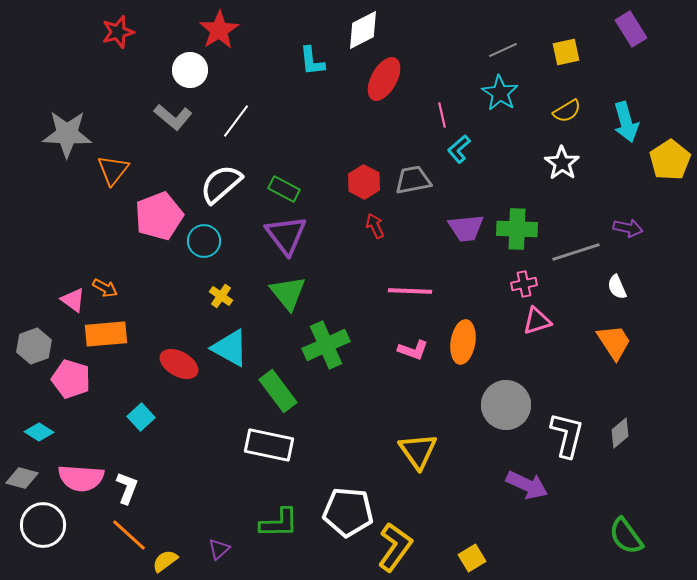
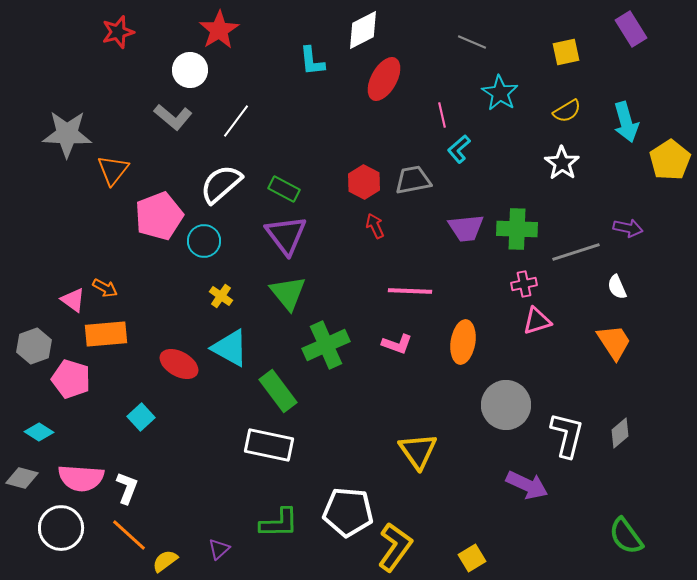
gray line at (503, 50): moved 31 px left, 8 px up; rotated 48 degrees clockwise
pink L-shape at (413, 350): moved 16 px left, 6 px up
white circle at (43, 525): moved 18 px right, 3 px down
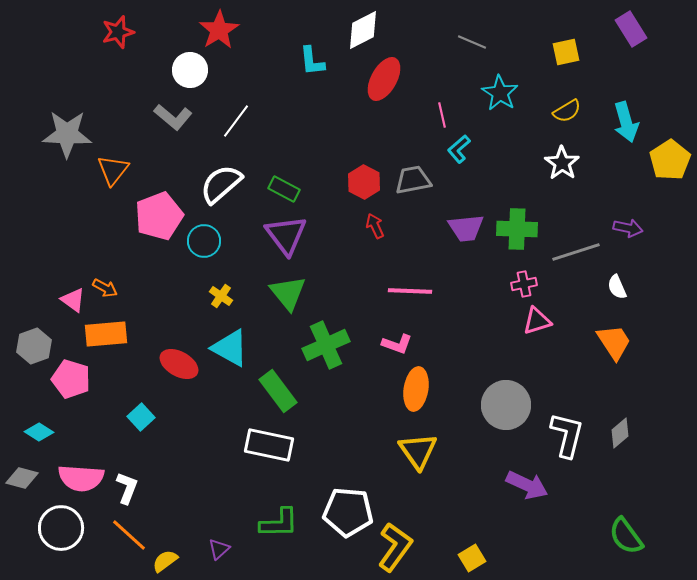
orange ellipse at (463, 342): moved 47 px left, 47 px down
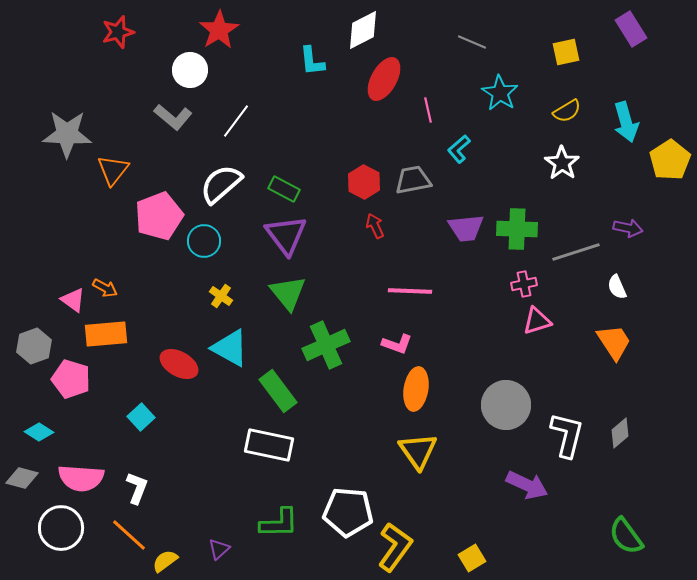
pink line at (442, 115): moved 14 px left, 5 px up
white L-shape at (127, 488): moved 10 px right
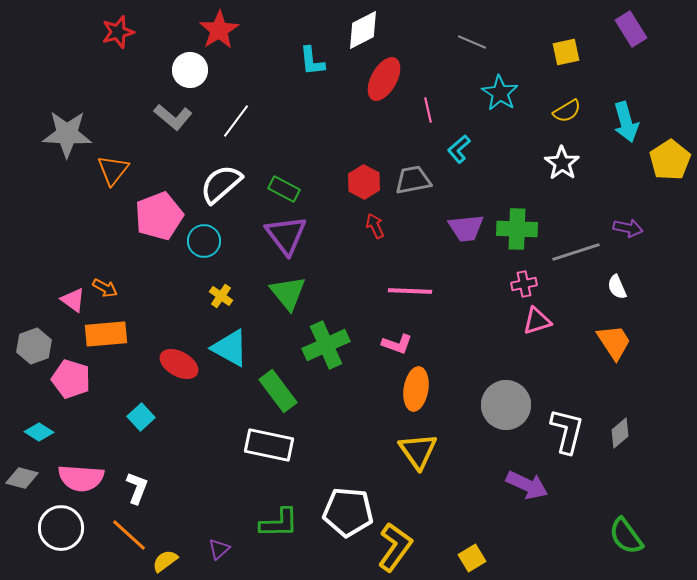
white L-shape at (567, 435): moved 4 px up
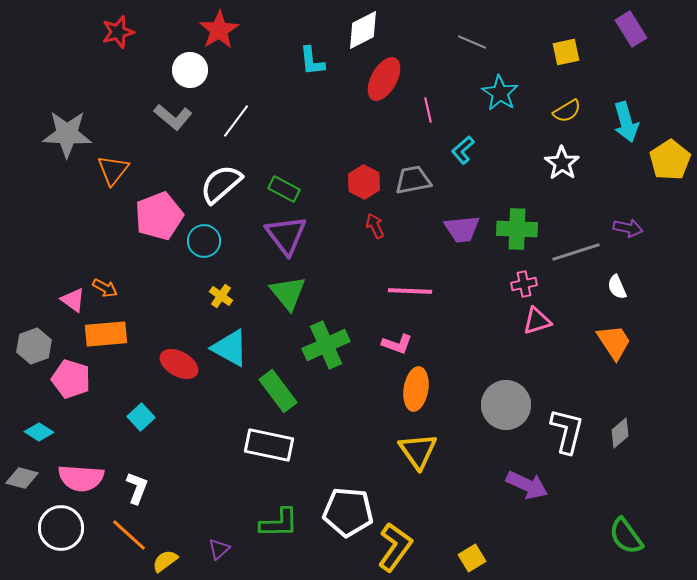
cyan L-shape at (459, 149): moved 4 px right, 1 px down
purple trapezoid at (466, 228): moved 4 px left, 1 px down
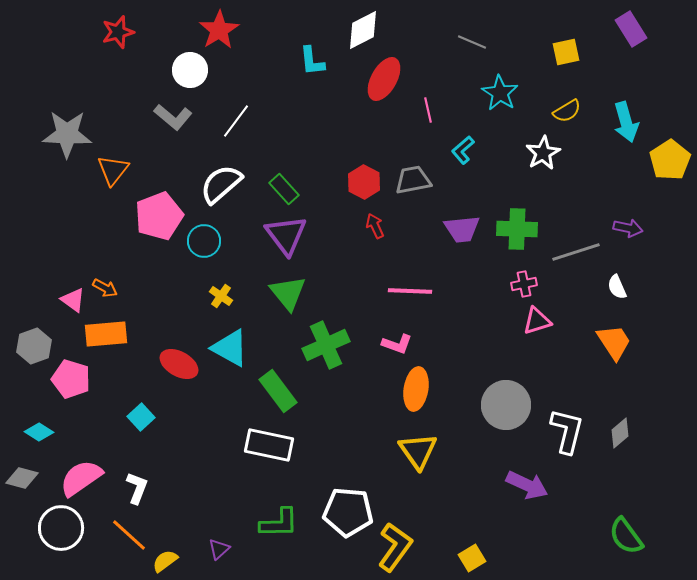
white star at (562, 163): moved 19 px left, 10 px up; rotated 8 degrees clockwise
green rectangle at (284, 189): rotated 20 degrees clockwise
pink semicircle at (81, 478): rotated 141 degrees clockwise
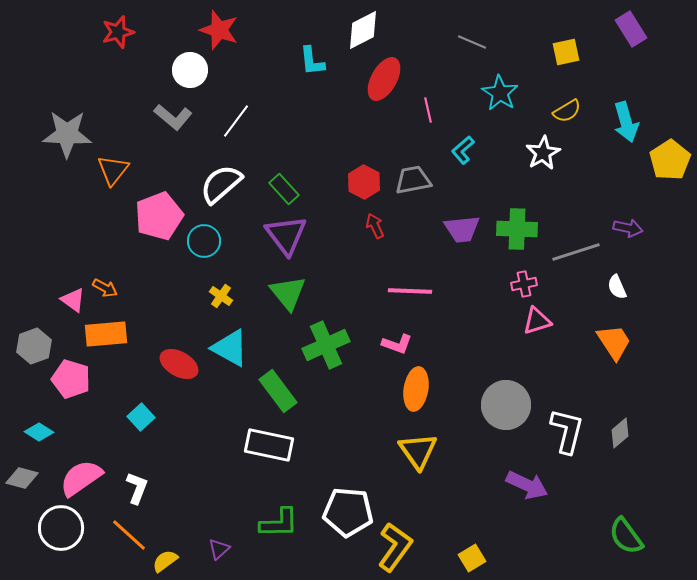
red star at (219, 30): rotated 21 degrees counterclockwise
